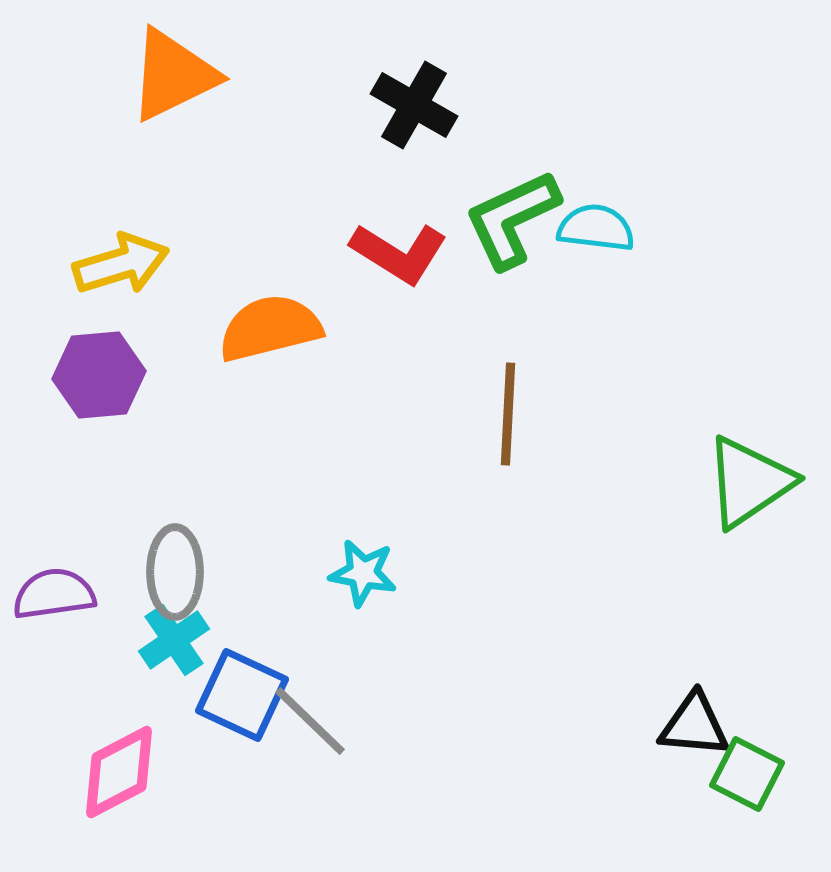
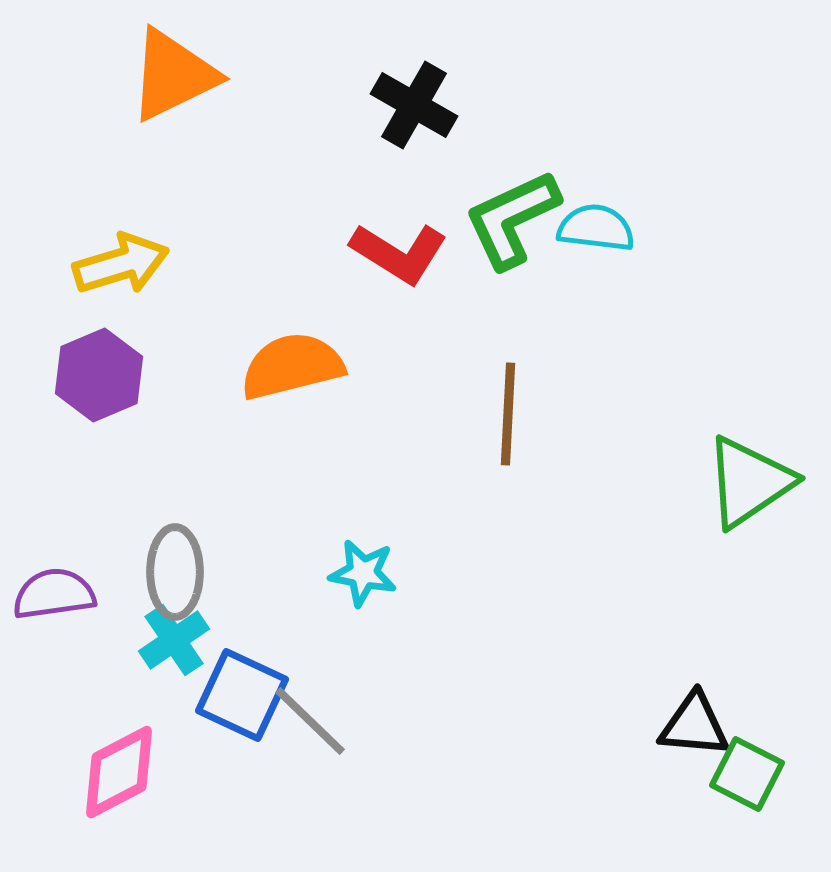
orange semicircle: moved 22 px right, 38 px down
purple hexagon: rotated 18 degrees counterclockwise
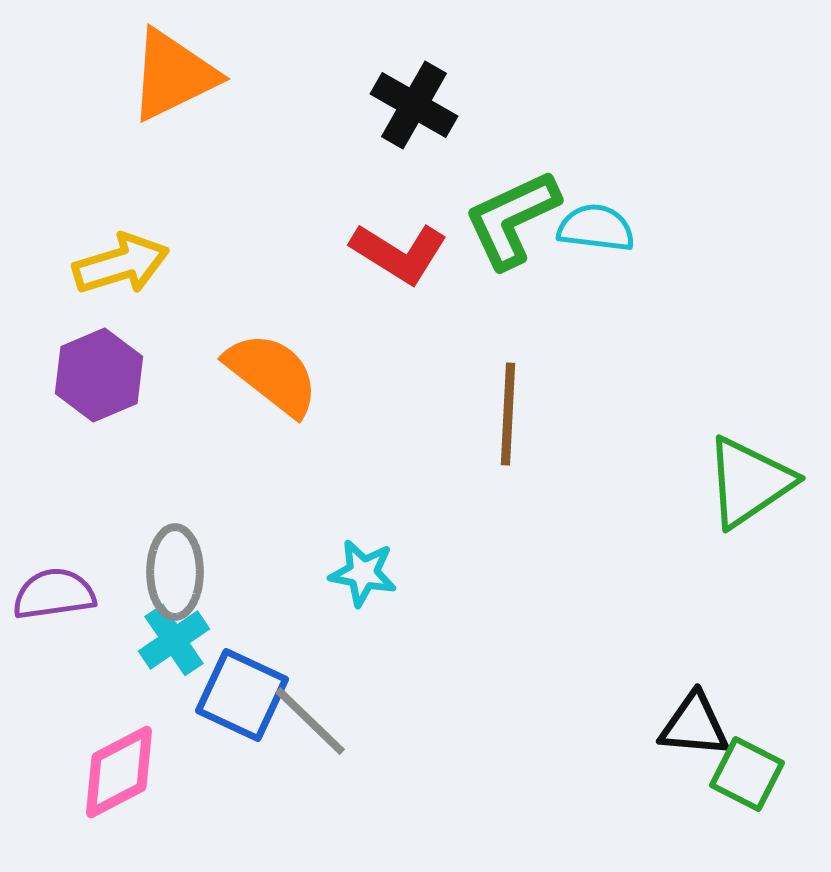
orange semicircle: moved 20 px left, 8 px down; rotated 52 degrees clockwise
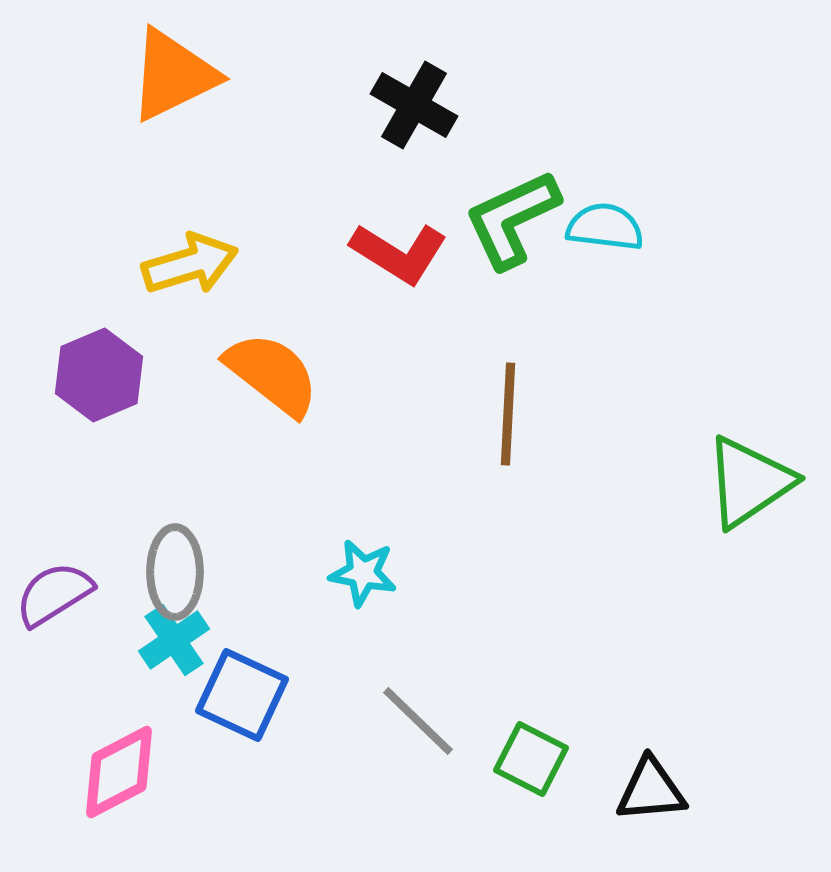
cyan semicircle: moved 9 px right, 1 px up
yellow arrow: moved 69 px right
purple semicircle: rotated 24 degrees counterclockwise
gray line: moved 108 px right
black triangle: moved 43 px left, 65 px down; rotated 10 degrees counterclockwise
green square: moved 216 px left, 15 px up
